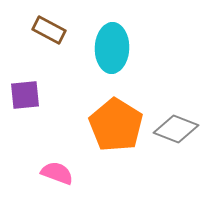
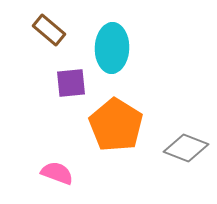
brown rectangle: rotated 12 degrees clockwise
purple square: moved 46 px right, 12 px up
gray diamond: moved 10 px right, 19 px down
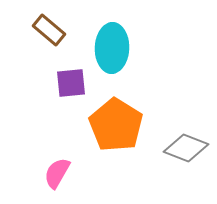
pink semicircle: rotated 80 degrees counterclockwise
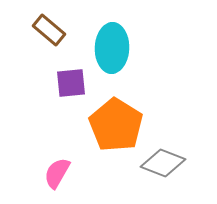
gray diamond: moved 23 px left, 15 px down
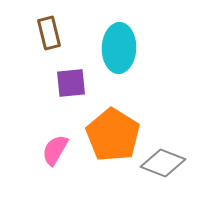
brown rectangle: moved 3 px down; rotated 36 degrees clockwise
cyan ellipse: moved 7 px right
orange pentagon: moved 3 px left, 10 px down
pink semicircle: moved 2 px left, 23 px up
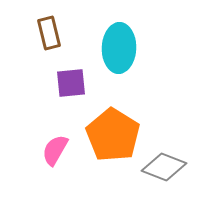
gray diamond: moved 1 px right, 4 px down
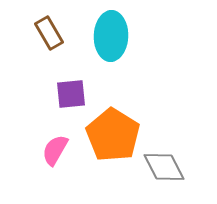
brown rectangle: rotated 16 degrees counterclockwise
cyan ellipse: moved 8 px left, 12 px up
purple square: moved 11 px down
gray diamond: rotated 42 degrees clockwise
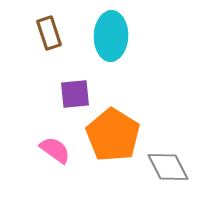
brown rectangle: rotated 12 degrees clockwise
purple square: moved 4 px right
pink semicircle: rotated 96 degrees clockwise
gray diamond: moved 4 px right
